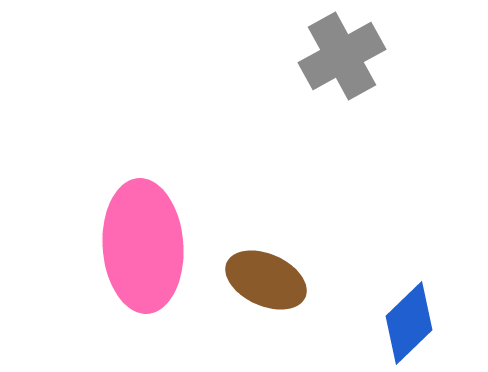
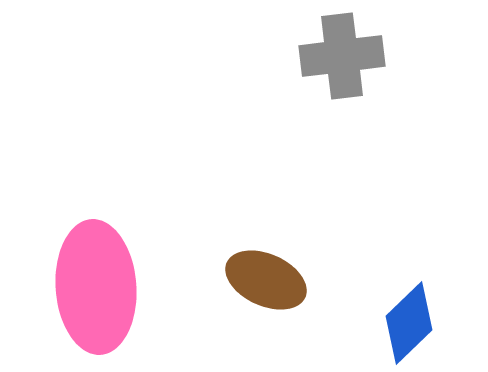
gray cross: rotated 22 degrees clockwise
pink ellipse: moved 47 px left, 41 px down
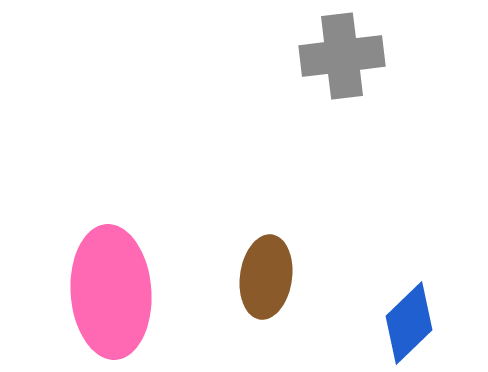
brown ellipse: moved 3 px up; rotated 74 degrees clockwise
pink ellipse: moved 15 px right, 5 px down
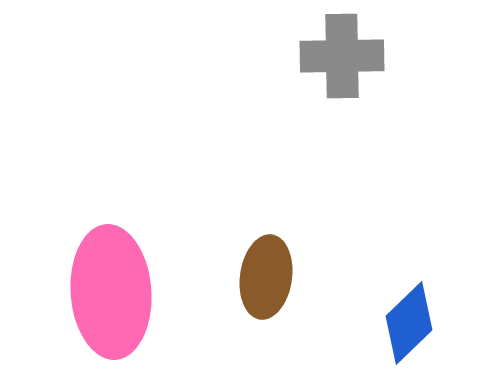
gray cross: rotated 6 degrees clockwise
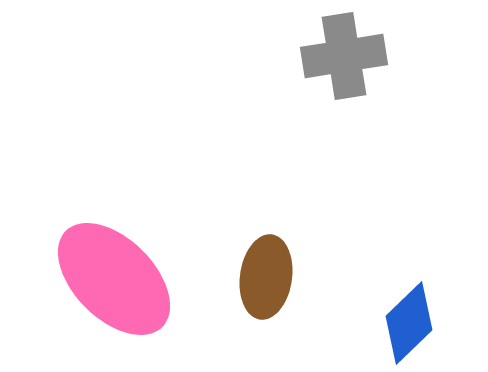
gray cross: moved 2 px right; rotated 8 degrees counterclockwise
pink ellipse: moved 3 px right, 13 px up; rotated 41 degrees counterclockwise
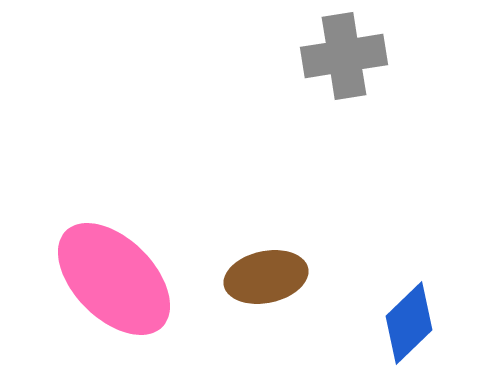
brown ellipse: rotated 70 degrees clockwise
